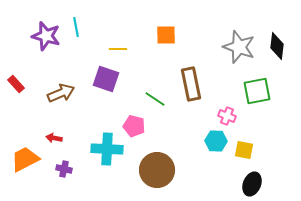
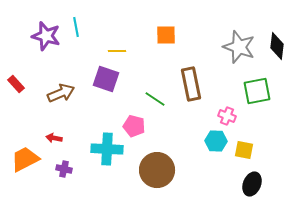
yellow line: moved 1 px left, 2 px down
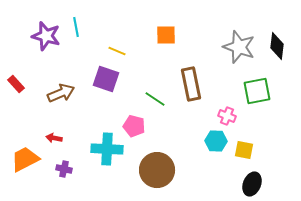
yellow line: rotated 24 degrees clockwise
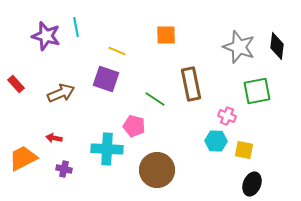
orange trapezoid: moved 2 px left, 1 px up
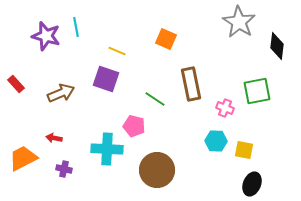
orange square: moved 4 px down; rotated 25 degrees clockwise
gray star: moved 25 px up; rotated 12 degrees clockwise
pink cross: moved 2 px left, 8 px up
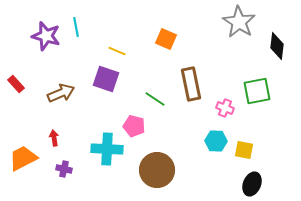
red arrow: rotated 70 degrees clockwise
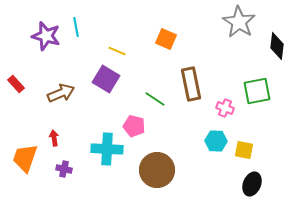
purple square: rotated 12 degrees clockwise
orange trapezoid: moved 2 px right; rotated 44 degrees counterclockwise
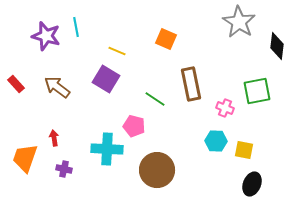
brown arrow: moved 4 px left, 6 px up; rotated 120 degrees counterclockwise
